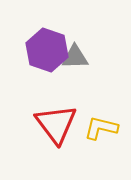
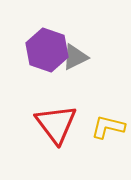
gray triangle: rotated 24 degrees counterclockwise
yellow L-shape: moved 7 px right, 1 px up
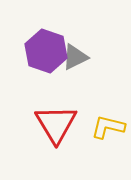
purple hexagon: moved 1 px left, 1 px down
red triangle: rotated 6 degrees clockwise
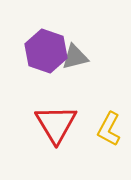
gray triangle: rotated 12 degrees clockwise
yellow L-shape: moved 1 px right, 2 px down; rotated 76 degrees counterclockwise
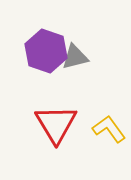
yellow L-shape: rotated 116 degrees clockwise
